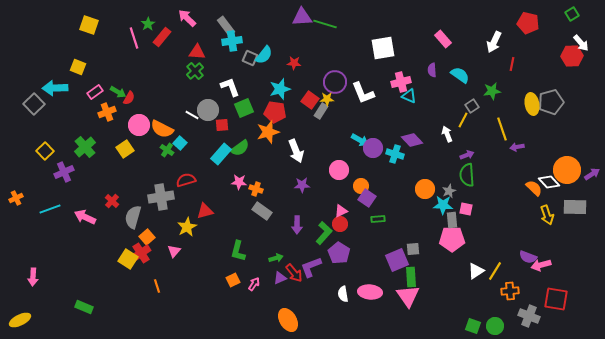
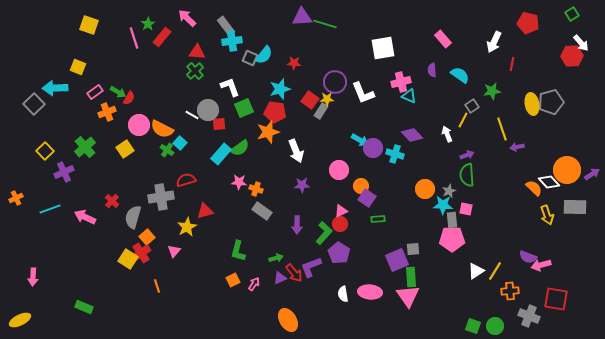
red square at (222, 125): moved 3 px left, 1 px up
purple diamond at (412, 140): moved 5 px up
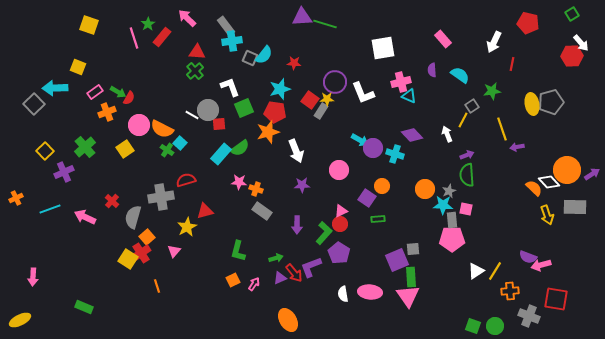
orange circle at (361, 186): moved 21 px right
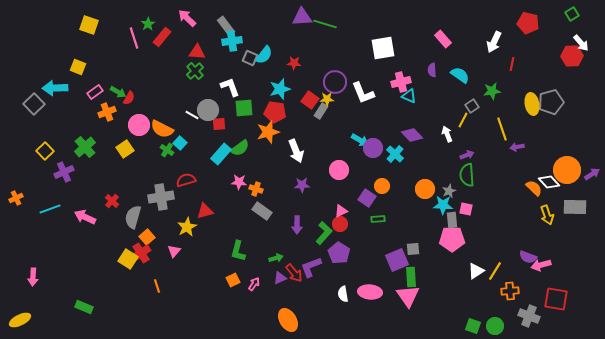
green square at (244, 108): rotated 18 degrees clockwise
cyan cross at (395, 154): rotated 24 degrees clockwise
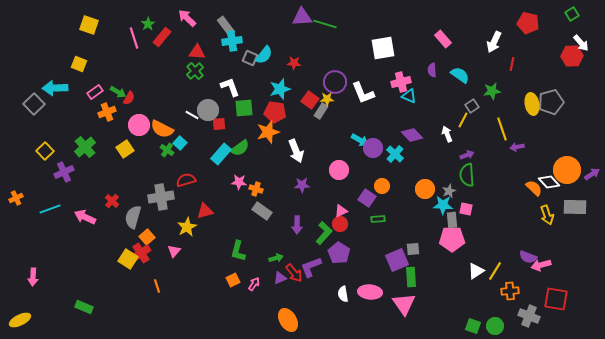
yellow square at (78, 67): moved 1 px right, 3 px up
pink triangle at (408, 296): moved 4 px left, 8 px down
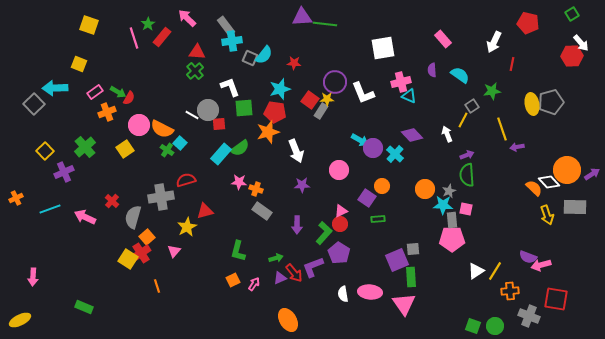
green line at (325, 24): rotated 10 degrees counterclockwise
purple L-shape at (311, 267): moved 2 px right
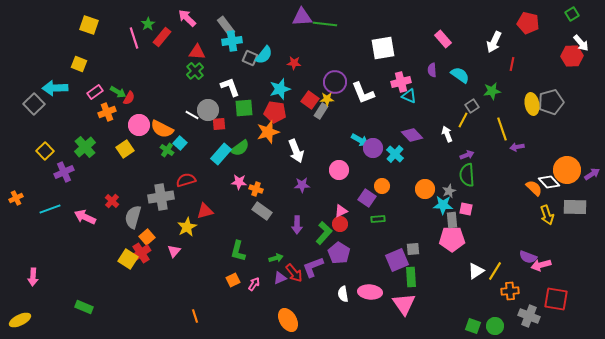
orange line at (157, 286): moved 38 px right, 30 px down
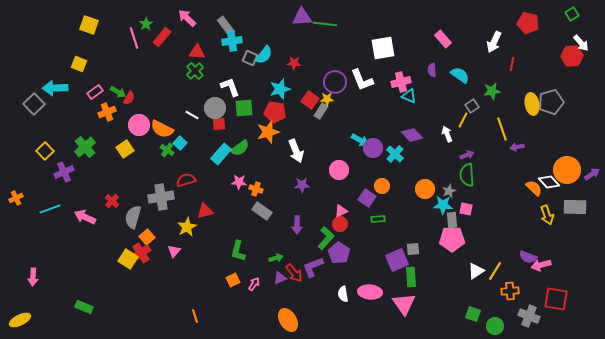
green star at (148, 24): moved 2 px left
white L-shape at (363, 93): moved 1 px left, 13 px up
gray circle at (208, 110): moved 7 px right, 2 px up
green L-shape at (324, 233): moved 2 px right, 5 px down
green square at (473, 326): moved 12 px up
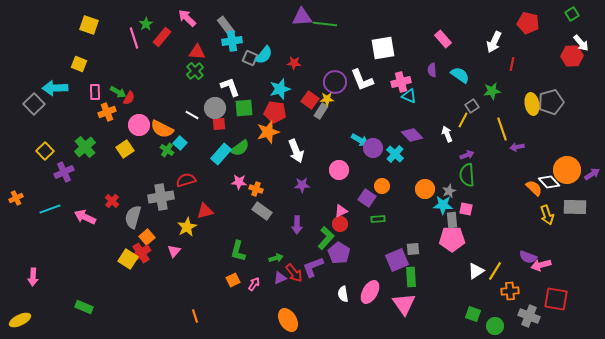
pink rectangle at (95, 92): rotated 56 degrees counterclockwise
pink ellipse at (370, 292): rotated 65 degrees counterclockwise
